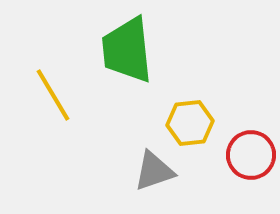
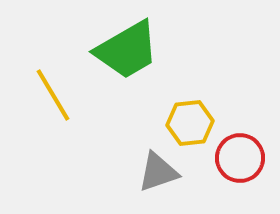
green trapezoid: rotated 114 degrees counterclockwise
red circle: moved 11 px left, 3 px down
gray triangle: moved 4 px right, 1 px down
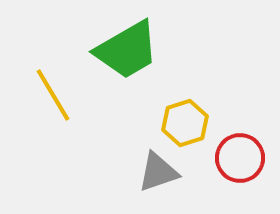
yellow hexagon: moved 5 px left; rotated 12 degrees counterclockwise
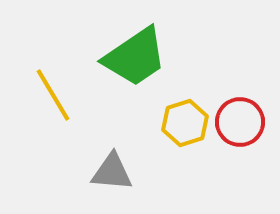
green trapezoid: moved 8 px right, 7 px down; rotated 4 degrees counterclockwise
red circle: moved 36 px up
gray triangle: moved 46 px left; rotated 24 degrees clockwise
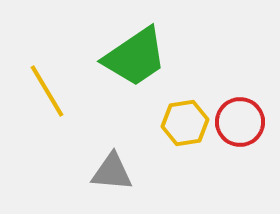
yellow line: moved 6 px left, 4 px up
yellow hexagon: rotated 9 degrees clockwise
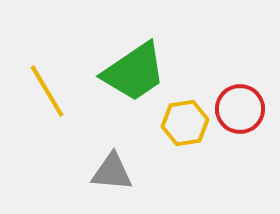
green trapezoid: moved 1 px left, 15 px down
red circle: moved 13 px up
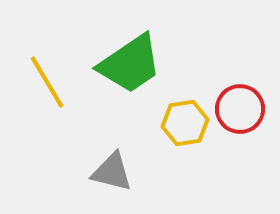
green trapezoid: moved 4 px left, 8 px up
yellow line: moved 9 px up
gray triangle: rotated 9 degrees clockwise
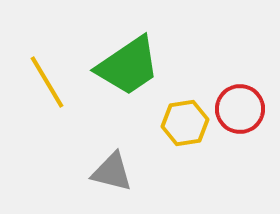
green trapezoid: moved 2 px left, 2 px down
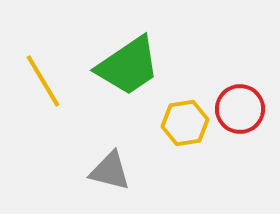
yellow line: moved 4 px left, 1 px up
gray triangle: moved 2 px left, 1 px up
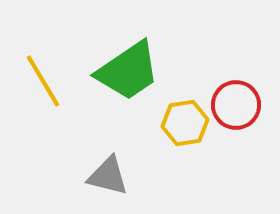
green trapezoid: moved 5 px down
red circle: moved 4 px left, 4 px up
gray triangle: moved 2 px left, 5 px down
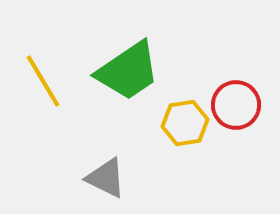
gray triangle: moved 2 px left, 2 px down; rotated 12 degrees clockwise
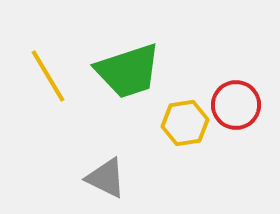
green trapezoid: rotated 16 degrees clockwise
yellow line: moved 5 px right, 5 px up
